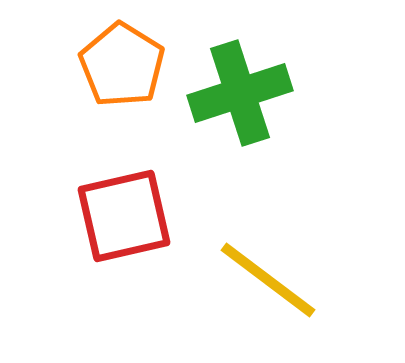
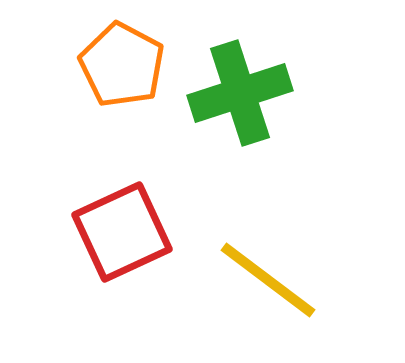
orange pentagon: rotated 4 degrees counterclockwise
red square: moved 2 px left, 16 px down; rotated 12 degrees counterclockwise
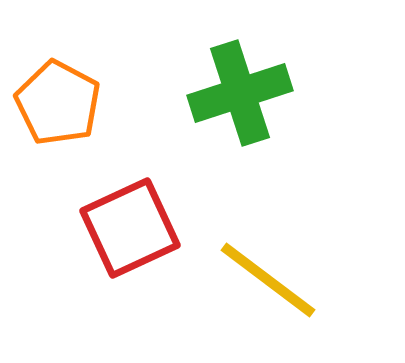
orange pentagon: moved 64 px left, 38 px down
red square: moved 8 px right, 4 px up
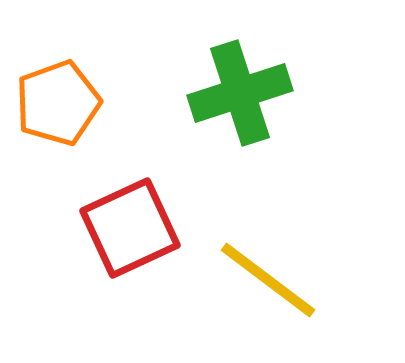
orange pentagon: rotated 24 degrees clockwise
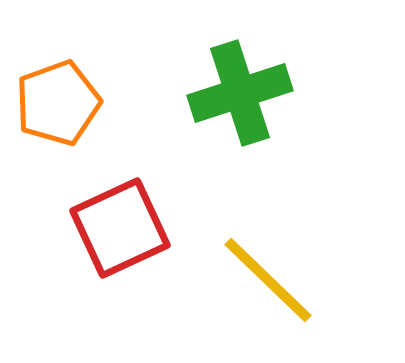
red square: moved 10 px left
yellow line: rotated 7 degrees clockwise
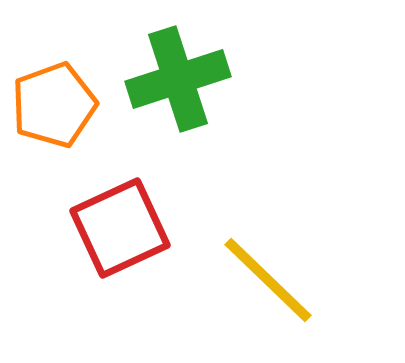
green cross: moved 62 px left, 14 px up
orange pentagon: moved 4 px left, 2 px down
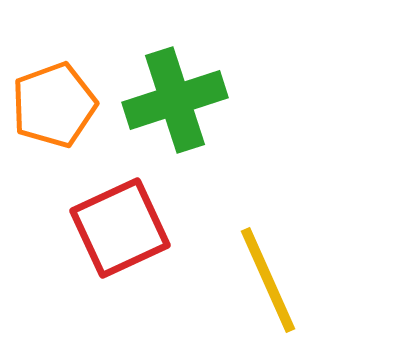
green cross: moved 3 px left, 21 px down
yellow line: rotated 22 degrees clockwise
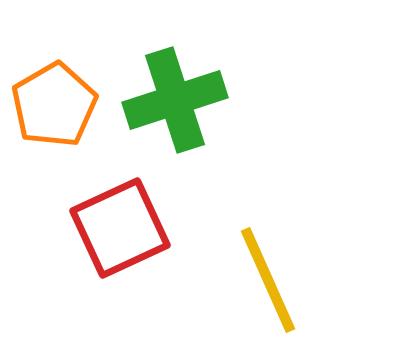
orange pentagon: rotated 10 degrees counterclockwise
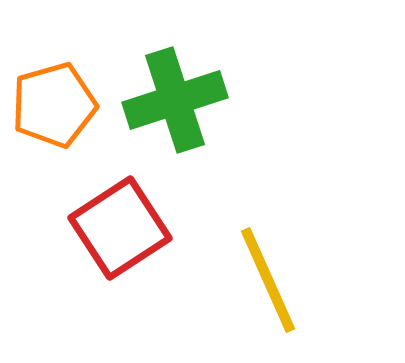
orange pentagon: rotated 14 degrees clockwise
red square: rotated 8 degrees counterclockwise
